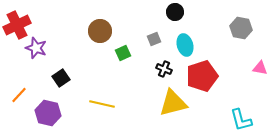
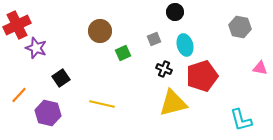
gray hexagon: moved 1 px left, 1 px up
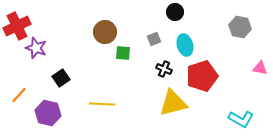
red cross: moved 1 px down
brown circle: moved 5 px right, 1 px down
green square: rotated 28 degrees clockwise
yellow line: rotated 10 degrees counterclockwise
cyan L-shape: moved 1 px up; rotated 45 degrees counterclockwise
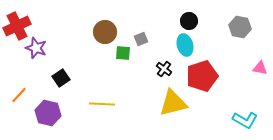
black circle: moved 14 px right, 9 px down
gray square: moved 13 px left
black cross: rotated 14 degrees clockwise
cyan L-shape: moved 4 px right, 1 px down
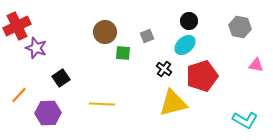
gray square: moved 6 px right, 3 px up
cyan ellipse: rotated 65 degrees clockwise
pink triangle: moved 4 px left, 3 px up
purple hexagon: rotated 15 degrees counterclockwise
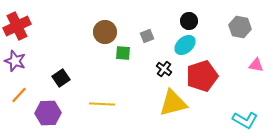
purple star: moved 21 px left, 13 px down
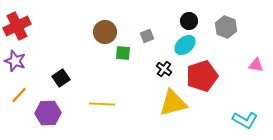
gray hexagon: moved 14 px left; rotated 10 degrees clockwise
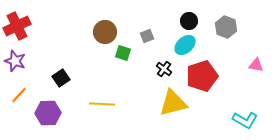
green square: rotated 14 degrees clockwise
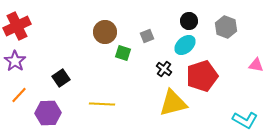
purple star: rotated 15 degrees clockwise
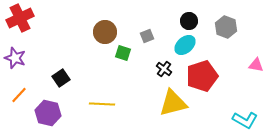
red cross: moved 3 px right, 8 px up
purple star: moved 3 px up; rotated 15 degrees counterclockwise
purple hexagon: rotated 15 degrees clockwise
